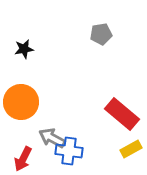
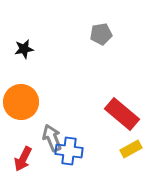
gray arrow: rotated 40 degrees clockwise
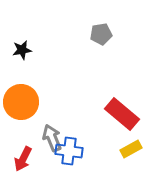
black star: moved 2 px left, 1 px down
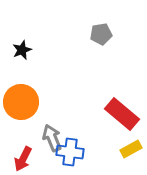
black star: rotated 12 degrees counterclockwise
blue cross: moved 1 px right, 1 px down
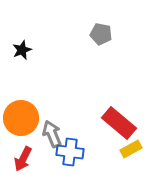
gray pentagon: rotated 20 degrees clockwise
orange circle: moved 16 px down
red rectangle: moved 3 px left, 9 px down
gray arrow: moved 4 px up
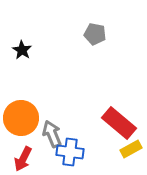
gray pentagon: moved 6 px left
black star: rotated 18 degrees counterclockwise
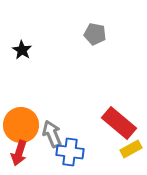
orange circle: moved 7 px down
red arrow: moved 4 px left, 6 px up; rotated 10 degrees counterclockwise
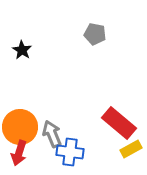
orange circle: moved 1 px left, 2 px down
